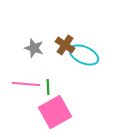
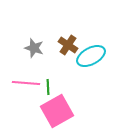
brown cross: moved 3 px right
cyan ellipse: moved 7 px right, 1 px down; rotated 52 degrees counterclockwise
pink line: moved 1 px up
pink square: moved 2 px right, 1 px up
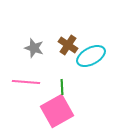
pink line: moved 1 px up
green line: moved 14 px right
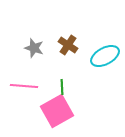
cyan ellipse: moved 14 px right
pink line: moved 2 px left, 4 px down
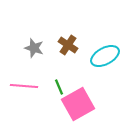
green line: moved 3 px left; rotated 21 degrees counterclockwise
pink square: moved 21 px right, 7 px up
